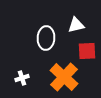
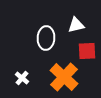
white cross: rotated 32 degrees counterclockwise
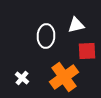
white ellipse: moved 2 px up
orange cross: rotated 12 degrees clockwise
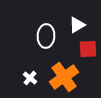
white triangle: moved 1 px right; rotated 18 degrees counterclockwise
red square: moved 1 px right, 2 px up
white cross: moved 8 px right
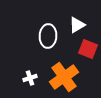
white ellipse: moved 2 px right
red square: rotated 24 degrees clockwise
white cross: rotated 32 degrees clockwise
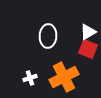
white triangle: moved 11 px right, 7 px down
orange cross: rotated 8 degrees clockwise
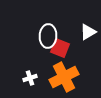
red square: moved 28 px left, 1 px up
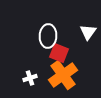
white triangle: rotated 24 degrees counterclockwise
red square: moved 1 px left, 5 px down
orange cross: moved 1 px left, 2 px up; rotated 8 degrees counterclockwise
